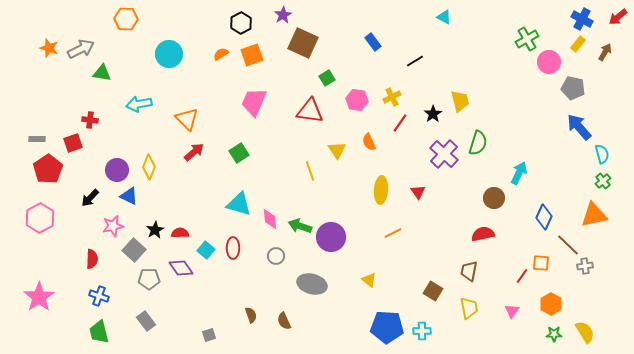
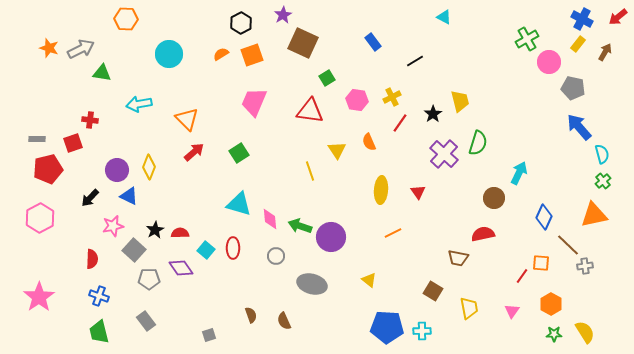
red pentagon at (48, 169): rotated 20 degrees clockwise
brown trapezoid at (469, 271): moved 11 px left, 13 px up; rotated 90 degrees counterclockwise
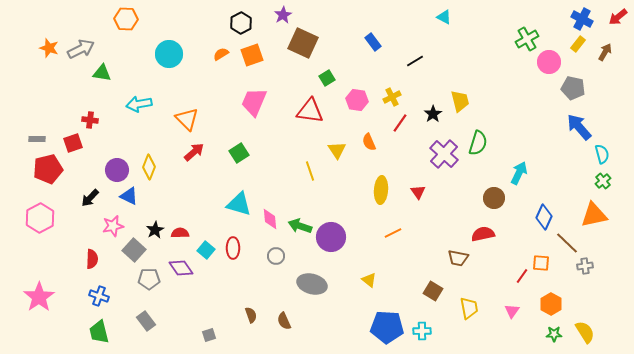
brown line at (568, 245): moved 1 px left, 2 px up
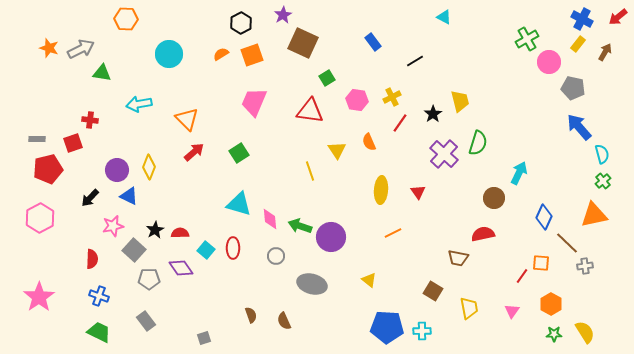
green trapezoid at (99, 332): rotated 130 degrees clockwise
gray square at (209, 335): moved 5 px left, 3 px down
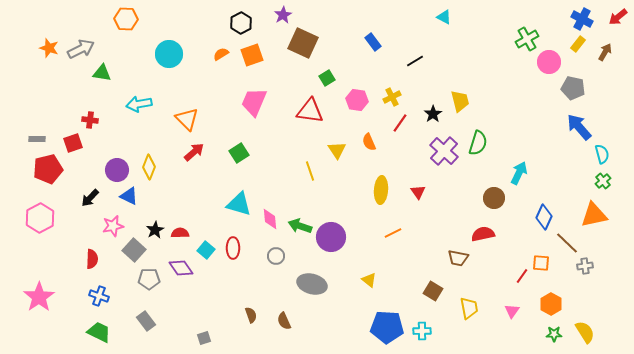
purple cross at (444, 154): moved 3 px up
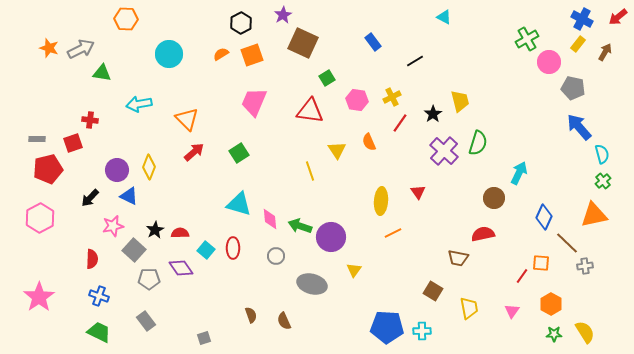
yellow ellipse at (381, 190): moved 11 px down
yellow triangle at (369, 280): moved 15 px left, 10 px up; rotated 28 degrees clockwise
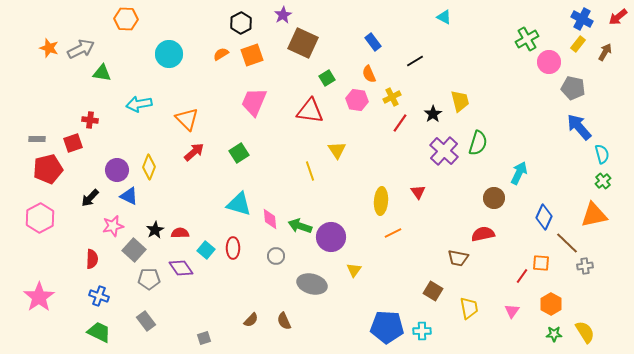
orange semicircle at (369, 142): moved 68 px up
brown semicircle at (251, 315): moved 5 px down; rotated 63 degrees clockwise
